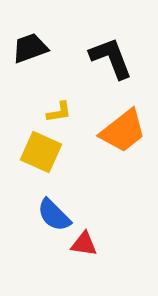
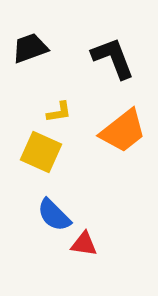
black L-shape: moved 2 px right
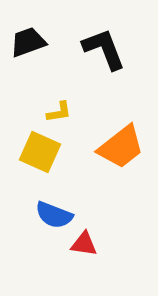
black trapezoid: moved 2 px left, 6 px up
black L-shape: moved 9 px left, 9 px up
orange trapezoid: moved 2 px left, 16 px down
yellow square: moved 1 px left
blue semicircle: rotated 24 degrees counterclockwise
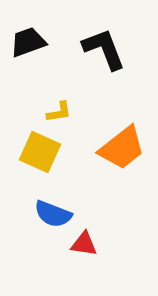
orange trapezoid: moved 1 px right, 1 px down
blue semicircle: moved 1 px left, 1 px up
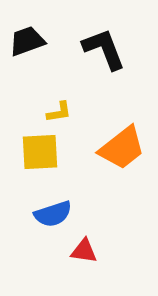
black trapezoid: moved 1 px left, 1 px up
yellow square: rotated 27 degrees counterclockwise
blue semicircle: rotated 39 degrees counterclockwise
red triangle: moved 7 px down
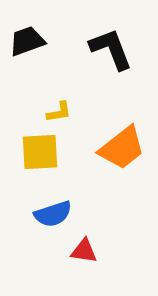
black L-shape: moved 7 px right
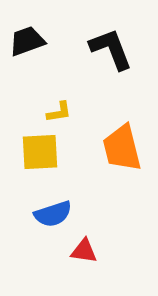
orange trapezoid: rotated 114 degrees clockwise
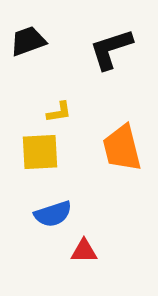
black trapezoid: moved 1 px right
black L-shape: rotated 87 degrees counterclockwise
red triangle: rotated 8 degrees counterclockwise
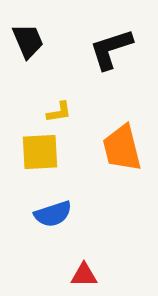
black trapezoid: rotated 87 degrees clockwise
red triangle: moved 24 px down
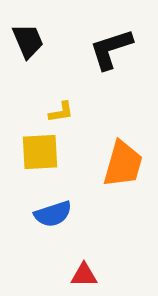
yellow L-shape: moved 2 px right
orange trapezoid: moved 1 px right, 16 px down; rotated 150 degrees counterclockwise
